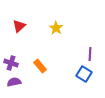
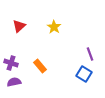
yellow star: moved 2 px left, 1 px up
purple line: rotated 24 degrees counterclockwise
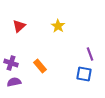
yellow star: moved 4 px right, 1 px up
blue square: rotated 21 degrees counterclockwise
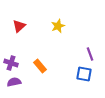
yellow star: rotated 16 degrees clockwise
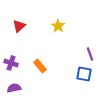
yellow star: rotated 16 degrees counterclockwise
purple semicircle: moved 6 px down
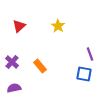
purple cross: moved 1 px right, 1 px up; rotated 24 degrees clockwise
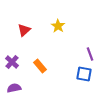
red triangle: moved 5 px right, 4 px down
